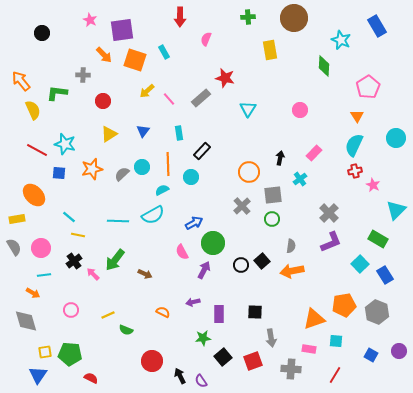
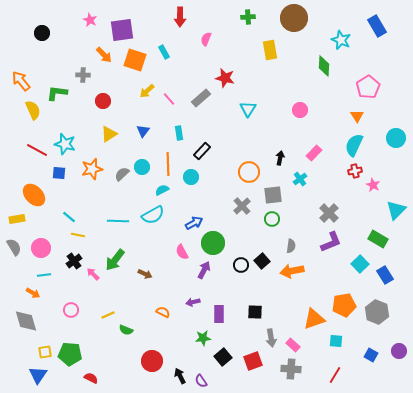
pink rectangle at (309, 349): moved 16 px left, 4 px up; rotated 32 degrees clockwise
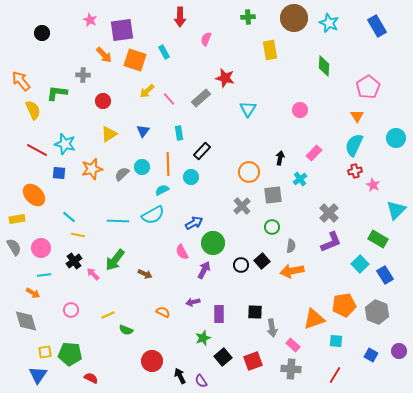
cyan star at (341, 40): moved 12 px left, 17 px up
green circle at (272, 219): moved 8 px down
green star at (203, 338): rotated 14 degrees counterclockwise
gray arrow at (271, 338): moved 1 px right, 10 px up
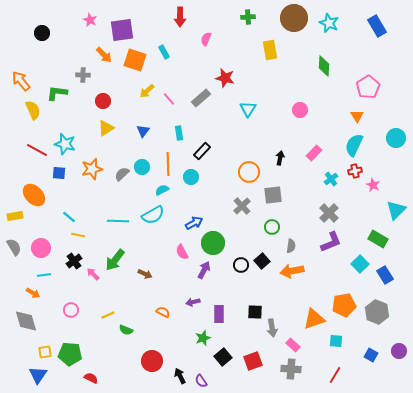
yellow triangle at (109, 134): moved 3 px left, 6 px up
cyan cross at (300, 179): moved 31 px right
yellow rectangle at (17, 219): moved 2 px left, 3 px up
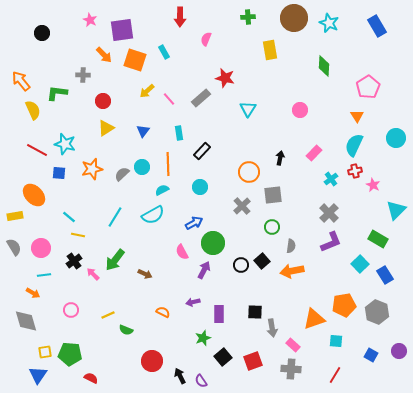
cyan circle at (191, 177): moved 9 px right, 10 px down
cyan line at (118, 221): moved 3 px left, 4 px up; rotated 60 degrees counterclockwise
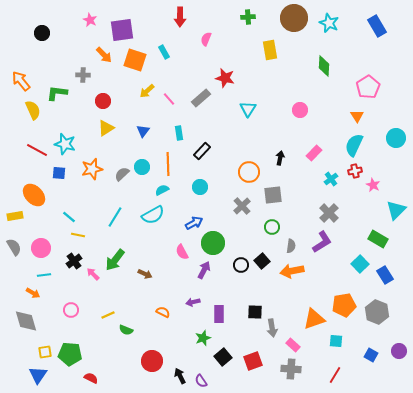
purple L-shape at (331, 242): moved 9 px left; rotated 10 degrees counterclockwise
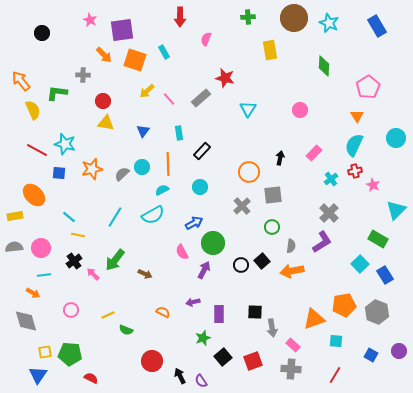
yellow triangle at (106, 128): moved 5 px up; rotated 42 degrees clockwise
gray semicircle at (14, 247): rotated 66 degrees counterclockwise
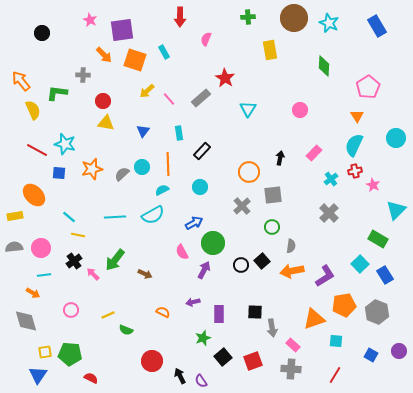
red star at (225, 78): rotated 18 degrees clockwise
cyan line at (115, 217): rotated 55 degrees clockwise
purple L-shape at (322, 242): moved 3 px right, 34 px down
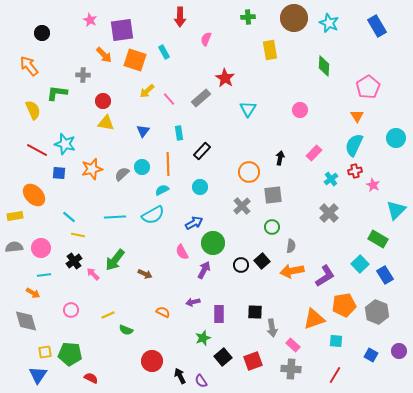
orange arrow at (21, 81): moved 8 px right, 15 px up
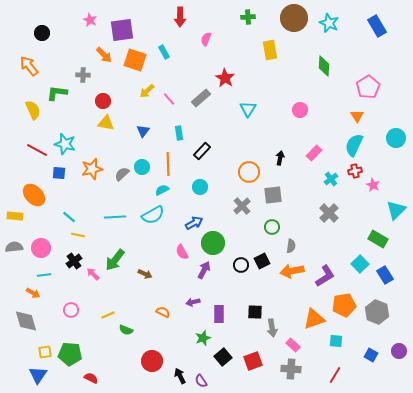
yellow rectangle at (15, 216): rotated 14 degrees clockwise
black square at (262, 261): rotated 14 degrees clockwise
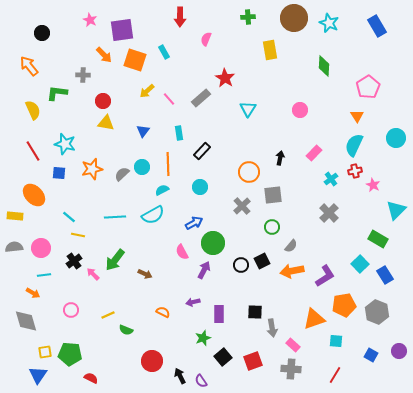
red line at (37, 150): moved 4 px left, 1 px down; rotated 30 degrees clockwise
gray semicircle at (291, 246): rotated 32 degrees clockwise
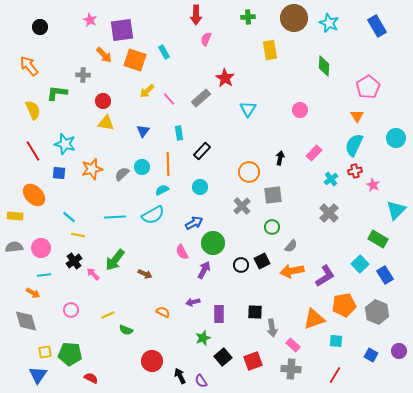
red arrow at (180, 17): moved 16 px right, 2 px up
black circle at (42, 33): moved 2 px left, 6 px up
